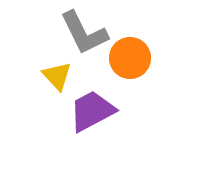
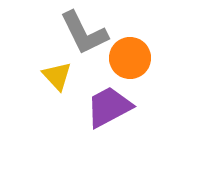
purple trapezoid: moved 17 px right, 4 px up
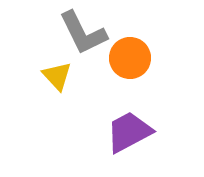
gray L-shape: moved 1 px left
purple trapezoid: moved 20 px right, 25 px down
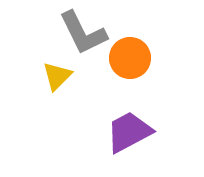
yellow triangle: rotated 28 degrees clockwise
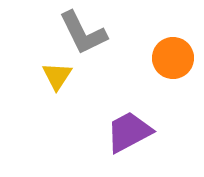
orange circle: moved 43 px right
yellow triangle: rotated 12 degrees counterclockwise
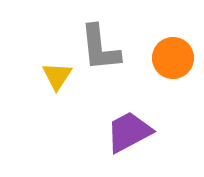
gray L-shape: moved 17 px right, 15 px down; rotated 20 degrees clockwise
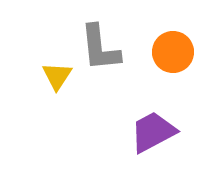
orange circle: moved 6 px up
purple trapezoid: moved 24 px right
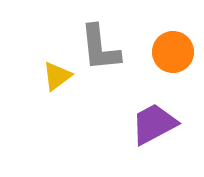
yellow triangle: rotated 20 degrees clockwise
purple trapezoid: moved 1 px right, 8 px up
